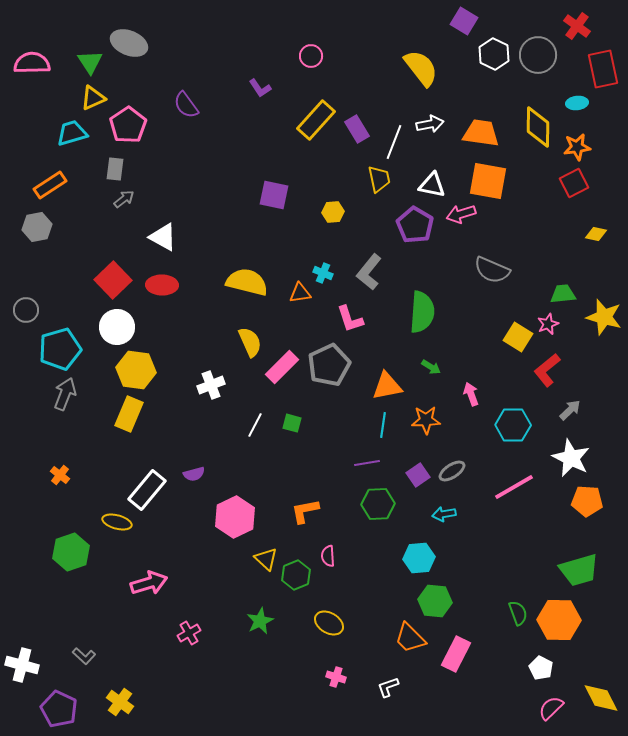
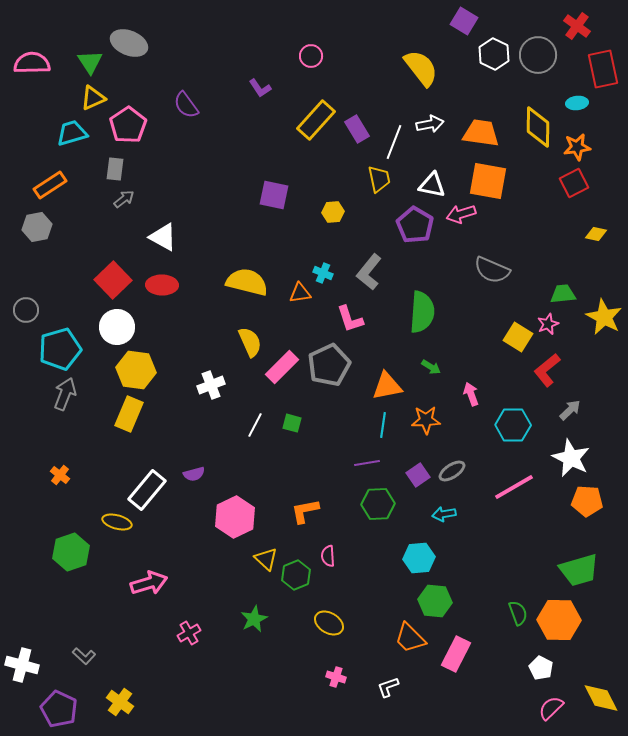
yellow star at (604, 317): rotated 12 degrees clockwise
green star at (260, 621): moved 6 px left, 2 px up
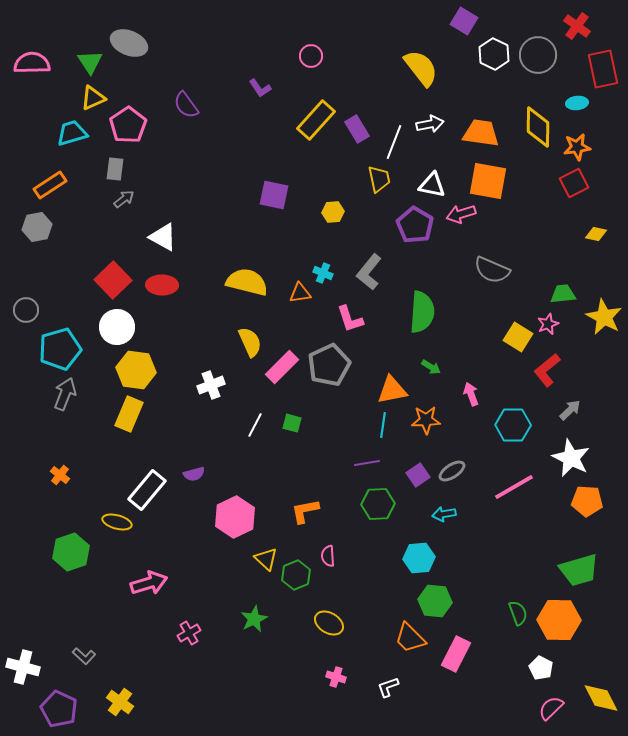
orange triangle at (387, 386): moved 5 px right, 4 px down
white cross at (22, 665): moved 1 px right, 2 px down
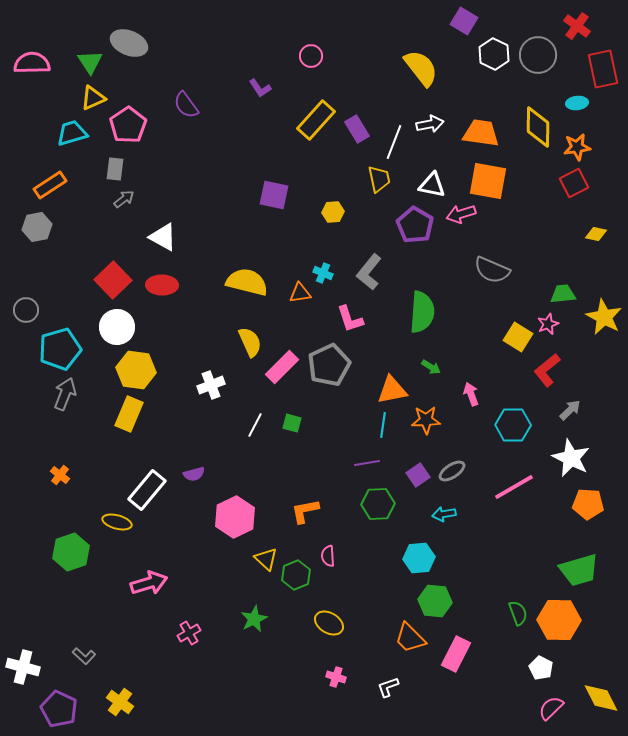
orange pentagon at (587, 501): moved 1 px right, 3 px down
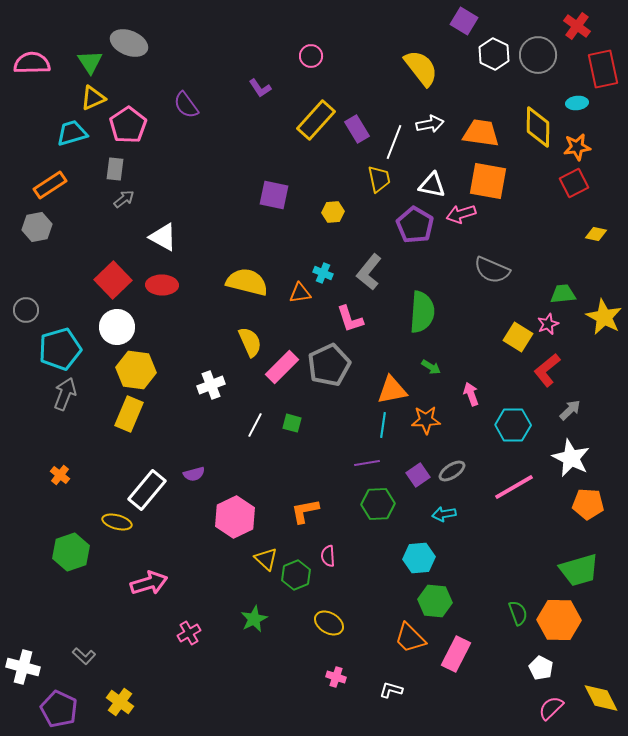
white L-shape at (388, 687): moved 3 px right, 3 px down; rotated 35 degrees clockwise
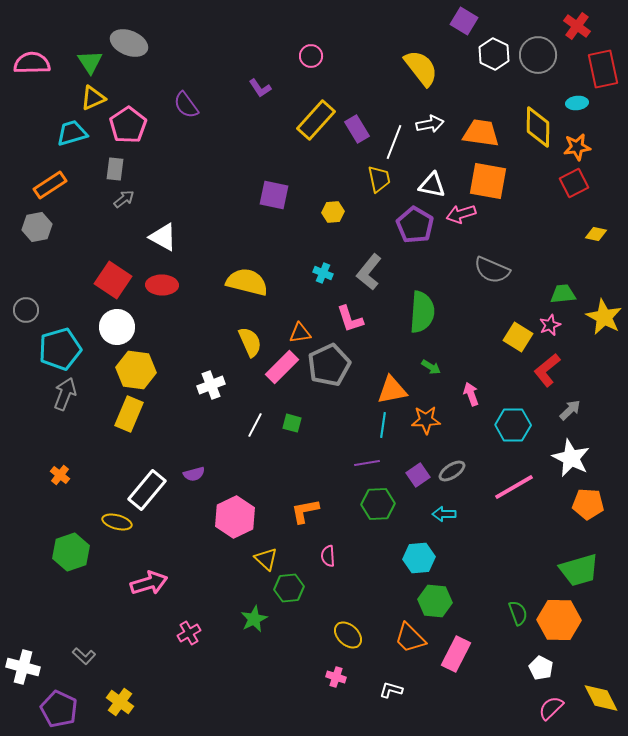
red square at (113, 280): rotated 12 degrees counterclockwise
orange triangle at (300, 293): moved 40 px down
pink star at (548, 324): moved 2 px right, 1 px down
cyan arrow at (444, 514): rotated 10 degrees clockwise
green hexagon at (296, 575): moved 7 px left, 13 px down; rotated 16 degrees clockwise
yellow ellipse at (329, 623): moved 19 px right, 12 px down; rotated 12 degrees clockwise
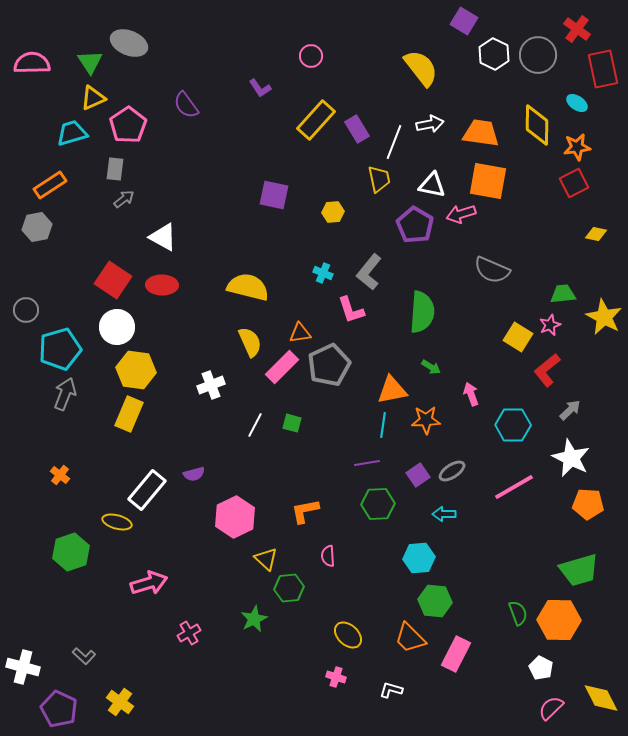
red cross at (577, 26): moved 3 px down
cyan ellipse at (577, 103): rotated 40 degrees clockwise
yellow diamond at (538, 127): moved 1 px left, 2 px up
yellow semicircle at (247, 282): moved 1 px right, 5 px down
pink L-shape at (350, 319): moved 1 px right, 9 px up
